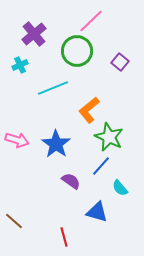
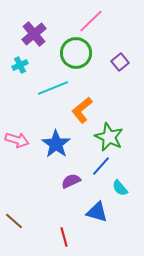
green circle: moved 1 px left, 2 px down
purple square: rotated 12 degrees clockwise
orange L-shape: moved 7 px left
purple semicircle: rotated 60 degrees counterclockwise
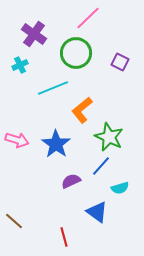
pink line: moved 3 px left, 3 px up
purple cross: rotated 15 degrees counterclockwise
purple square: rotated 24 degrees counterclockwise
cyan semicircle: rotated 66 degrees counterclockwise
blue triangle: rotated 20 degrees clockwise
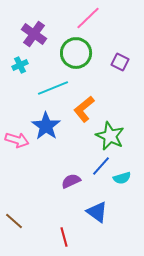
orange L-shape: moved 2 px right, 1 px up
green star: moved 1 px right, 1 px up
blue star: moved 10 px left, 18 px up
cyan semicircle: moved 2 px right, 10 px up
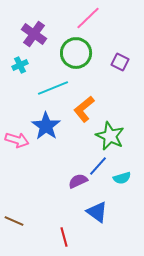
blue line: moved 3 px left
purple semicircle: moved 7 px right
brown line: rotated 18 degrees counterclockwise
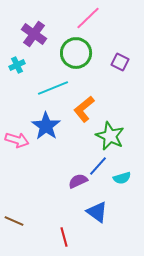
cyan cross: moved 3 px left
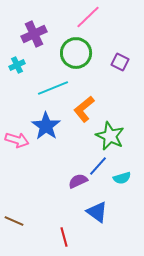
pink line: moved 1 px up
purple cross: rotated 30 degrees clockwise
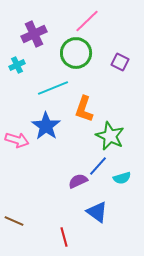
pink line: moved 1 px left, 4 px down
orange L-shape: rotated 32 degrees counterclockwise
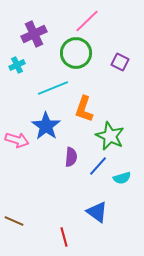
purple semicircle: moved 7 px left, 24 px up; rotated 120 degrees clockwise
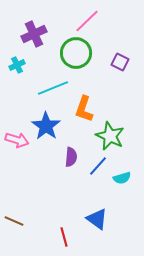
blue triangle: moved 7 px down
